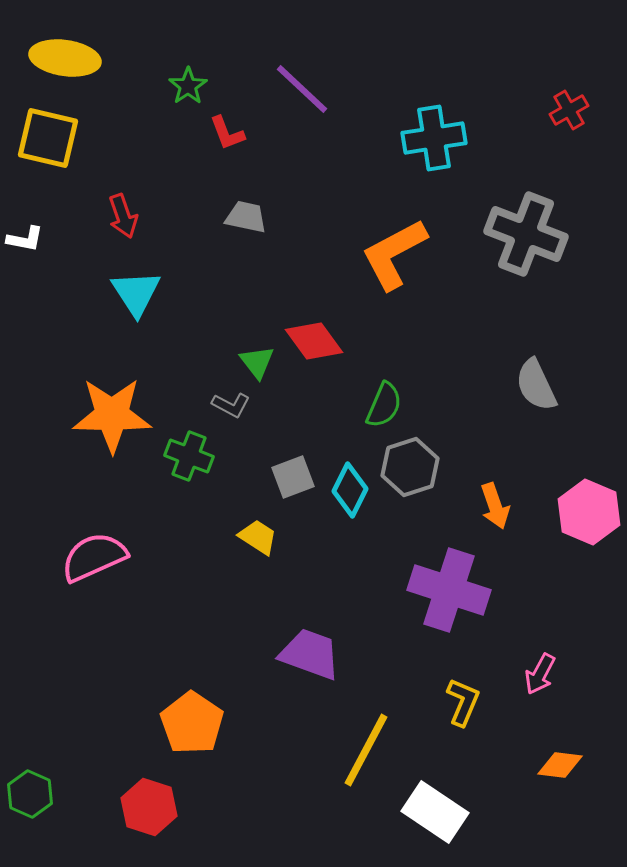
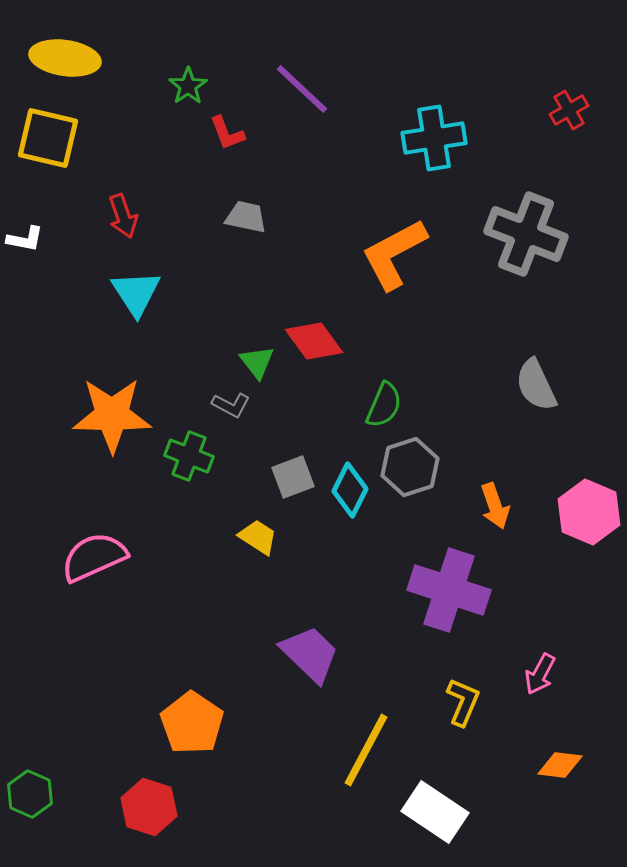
purple trapezoid: rotated 24 degrees clockwise
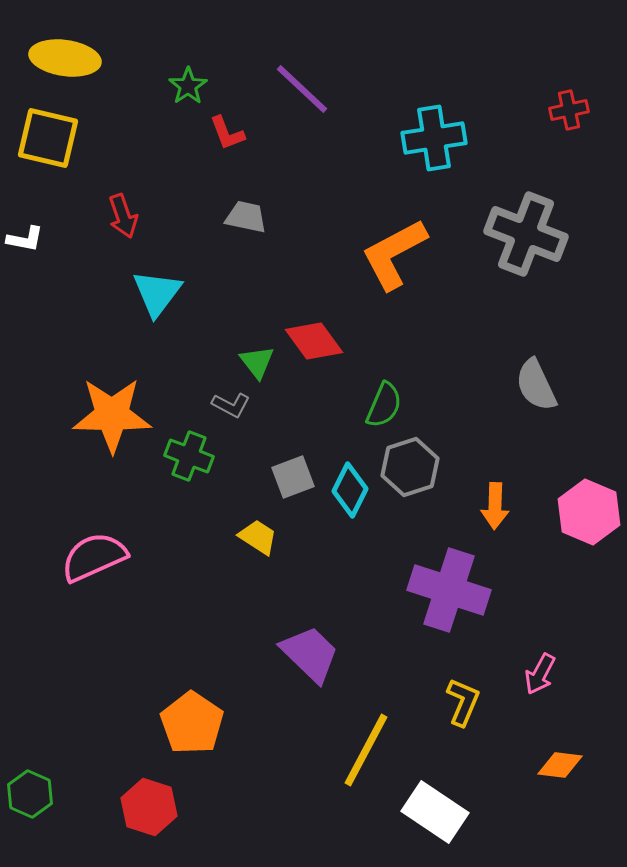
red cross: rotated 18 degrees clockwise
cyan triangle: moved 21 px right; rotated 10 degrees clockwise
orange arrow: rotated 21 degrees clockwise
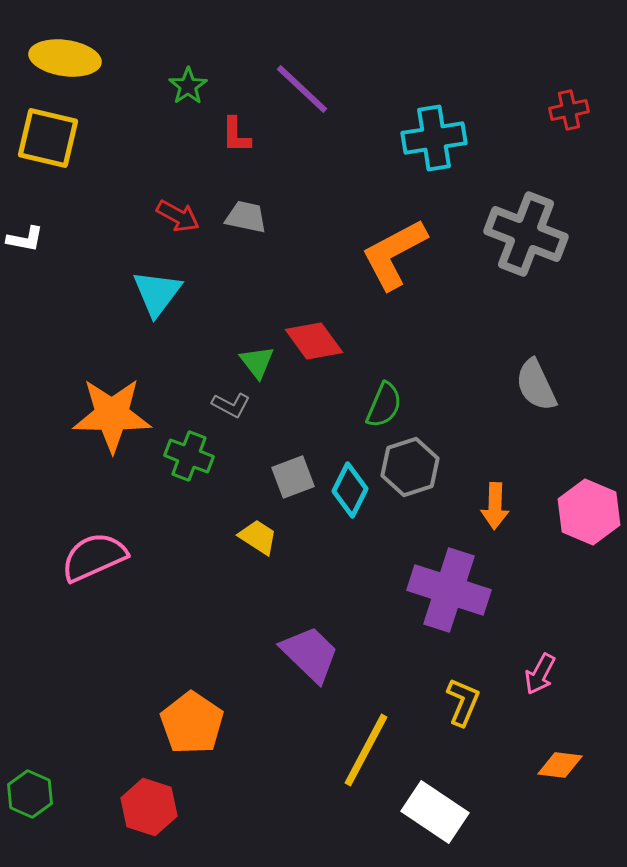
red L-shape: moved 9 px right, 2 px down; rotated 21 degrees clockwise
red arrow: moved 55 px right; rotated 42 degrees counterclockwise
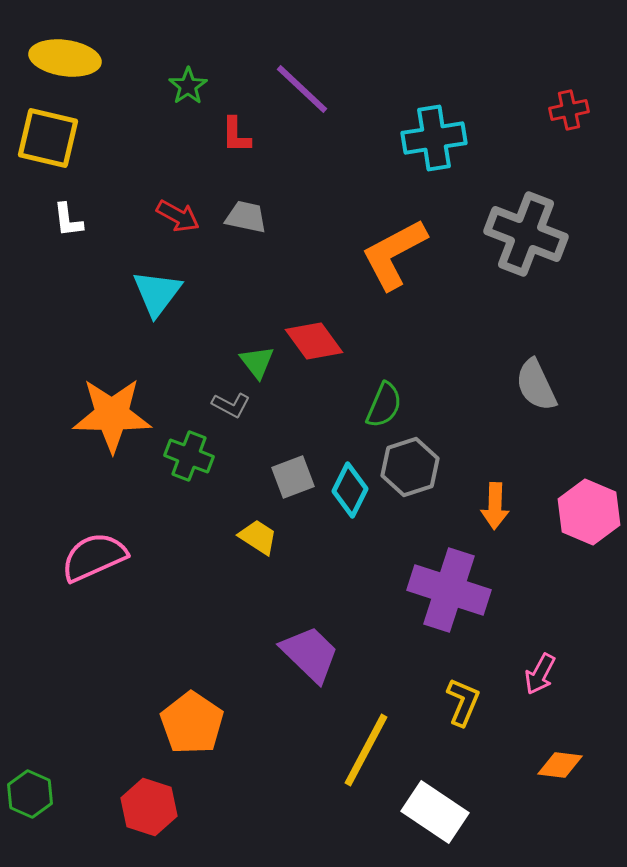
white L-shape: moved 43 px right, 19 px up; rotated 72 degrees clockwise
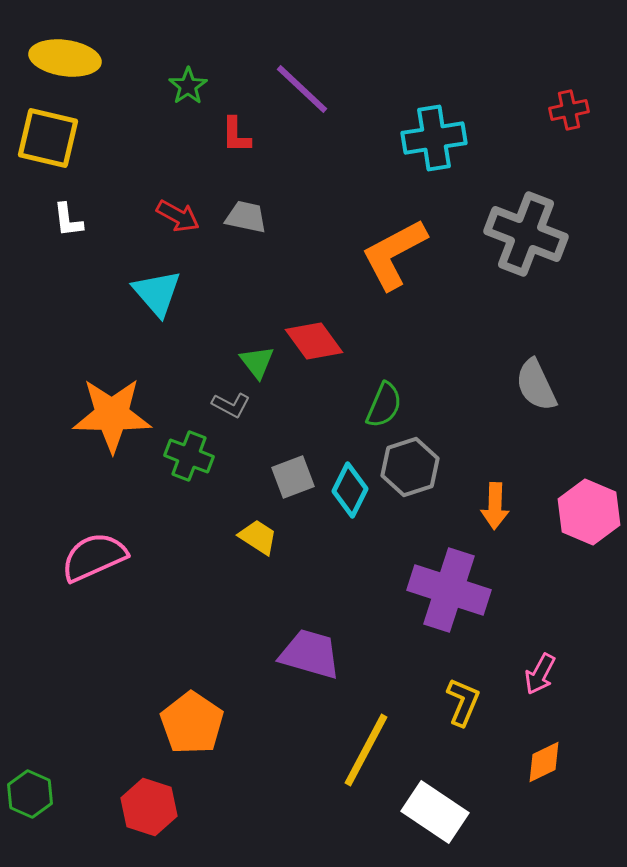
cyan triangle: rotated 18 degrees counterclockwise
purple trapezoid: rotated 28 degrees counterclockwise
orange diamond: moved 16 px left, 3 px up; rotated 33 degrees counterclockwise
